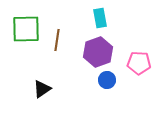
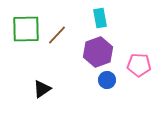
brown line: moved 5 px up; rotated 35 degrees clockwise
pink pentagon: moved 2 px down
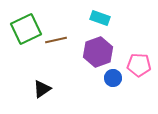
cyan rectangle: rotated 60 degrees counterclockwise
green square: rotated 24 degrees counterclockwise
brown line: moved 1 px left, 5 px down; rotated 35 degrees clockwise
blue circle: moved 6 px right, 2 px up
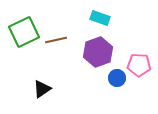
green square: moved 2 px left, 3 px down
blue circle: moved 4 px right
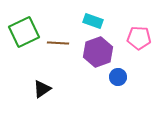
cyan rectangle: moved 7 px left, 3 px down
brown line: moved 2 px right, 3 px down; rotated 15 degrees clockwise
pink pentagon: moved 27 px up
blue circle: moved 1 px right, 1 px up
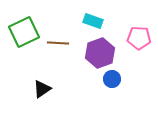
purple hexagon: moved 2 px right, 1 px down
blue circle: moved 6 px left, 2 px down
